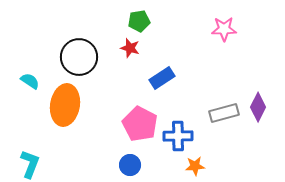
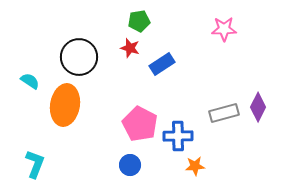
blue rectangle: moved 14 px up
cyan L-shape: moved 5 px right
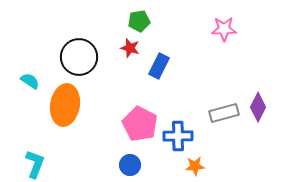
blue rectangle: moved 3 px left, 2 px down; rotated 30 degrees counterclockwise
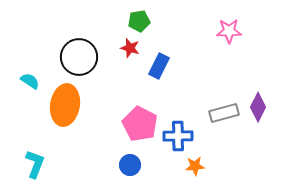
pink star: moved 5 px right, 2 px down
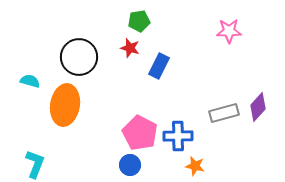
cyan semicircle: rotated 18 degrees counterclockwise
purple diamond: rotated 16 degrees clockwise
pink pentagon: moved 9 px down
orange star: rotated 18 degrees clockwise
